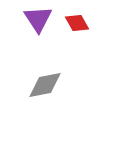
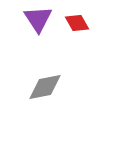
gray diamond: moved 2 px down
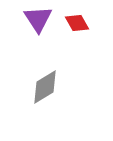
gray diamond: rotated 21 degrees counterclockwise
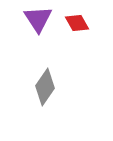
gray diamond: rotated 24 degrees counterclockwise
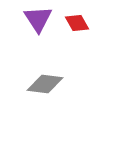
gray diamond: moved 3 px up; rotated 63 degrees clockwise
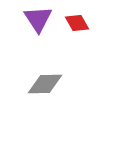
gray diamond: rotated 9 degrees counterclockwise
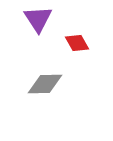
red diamond: moved 20 px down
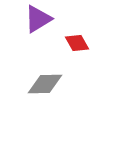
purple triangle: rotated 32 degrees clockwise
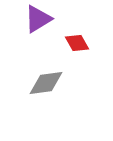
gray diamond: moved 1 px right, 1 px up; rotated 6 degrees counterclockwise
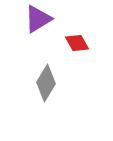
gray diamond: rotated 51 degrees counterclockwise
